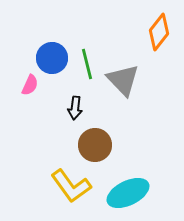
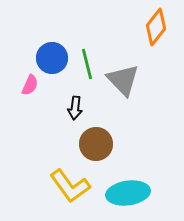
orange diamond: moved 3 px left, 5 px up
brown circle: moved 1 px right, 1 px up
yellow L-shape: moved 1 px left
cyan ellipse: rotated 18 degrees clockwise
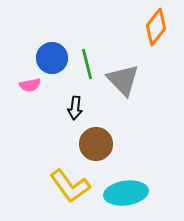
pink semicircle: rotated 55 degrees clockwise
cyan ellipse: moved 2 px left
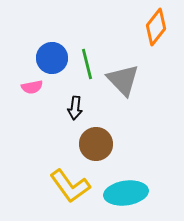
pink semicircle: moved 2 px right, 2 px down
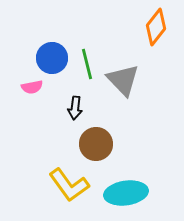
yellow L-shape: moved 1 px left, 1 px up
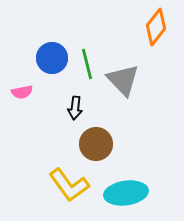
pink semicircle: moved 10 px left, 5 px down
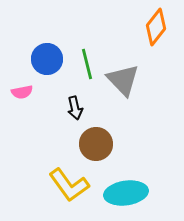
blue circle: moved 5 px left, 1 px down
black arrow: rotated 20 degrees counterclockwise
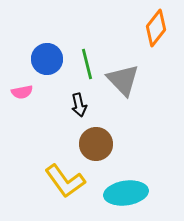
orange diamond: moved 1 px down
black arrow: moved 4 px right, 3 px up
yellow L-shape: moved 4 px left, 4 px up
